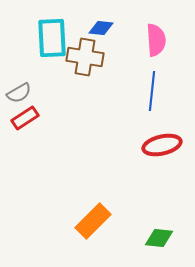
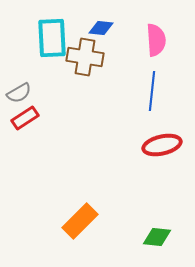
orange rectangle: moved 13 px left
green diamond: moved 2 px left, 1 px up
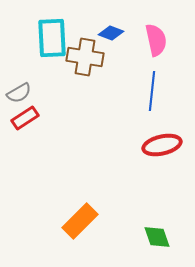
blue diamond: moved 10 px right, 5 px down; rotated 15 degrees clockwise
pink semicircle: rotated 8 degrees counterclockwise
green diamond: rotated 64 degrees clockwise
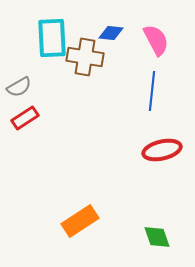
blue diamond: rotated 15 degrees counterclockwise
pink semicircle: rotated 16 degrees counterclockwise
gray semicircle: moved 6 px up
red ellipse: moved 5 px down
orange rectangle: rotated 12 degrees clockwise
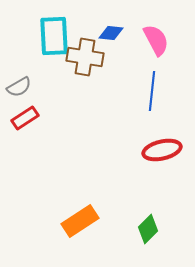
cyan rectangle: moved 2 px right, 2 px up
green diamond: moved 9 px left, 8 px up; rotated 64 degrees clockwise
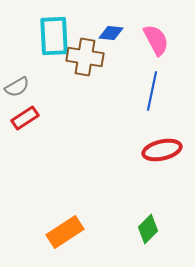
gray semicircle: moved 2 px left
blue line: rotated 6 degrees clockwise
orange rectangle: moved 15 px left, 11 px down
